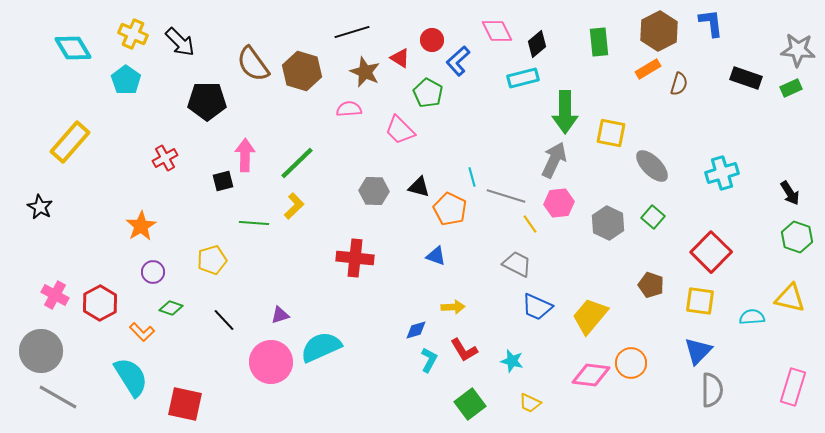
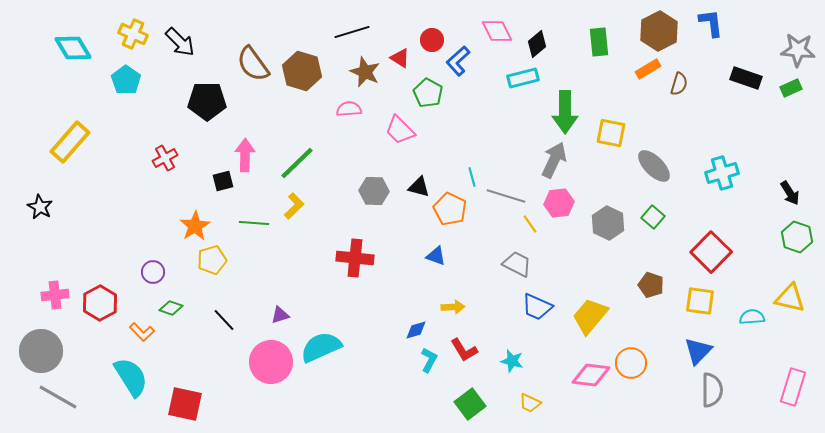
gray ellipse at (652, 166): moved 2 px right
orange star at (141, 226): moved 54 px right
pink cross at (55, 295): rotated 36 degrees counterclockwise
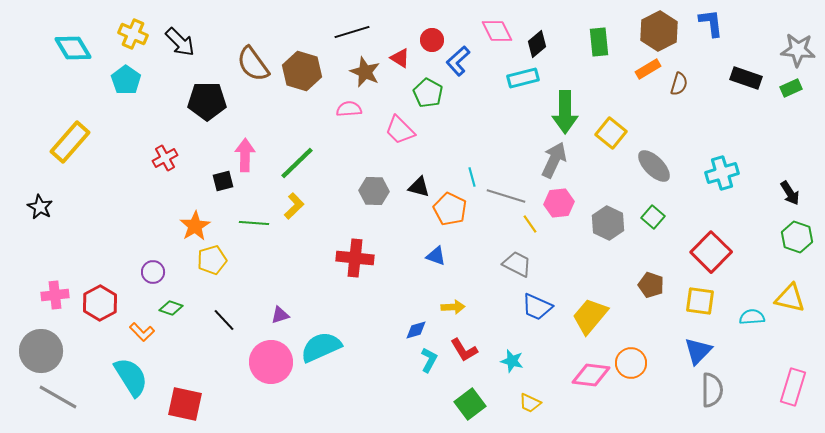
yellow square at (611, 133): rotated 28 degrees clockwise
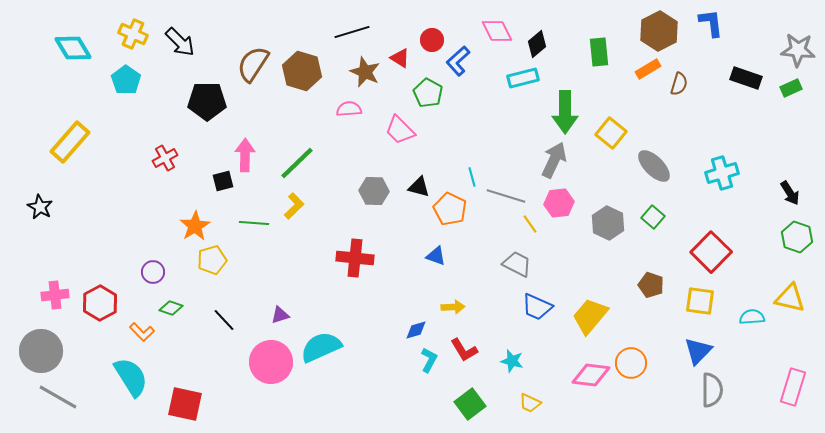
green rectangle at (599, 42): moved 10 px down
brown semicircle at (253, 64): rotated 69 degrees clockwise
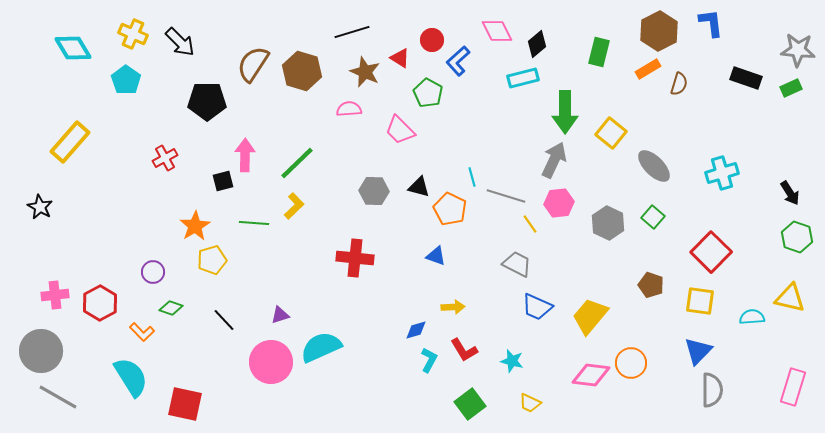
green rectangle at (599, 52): rotated 20 degrees clockwise
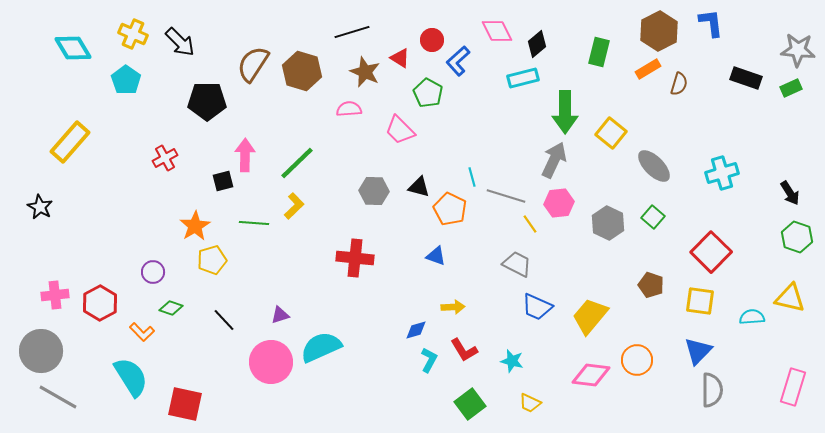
orange circle at (631, 363): moved 6 px right, 3 px up
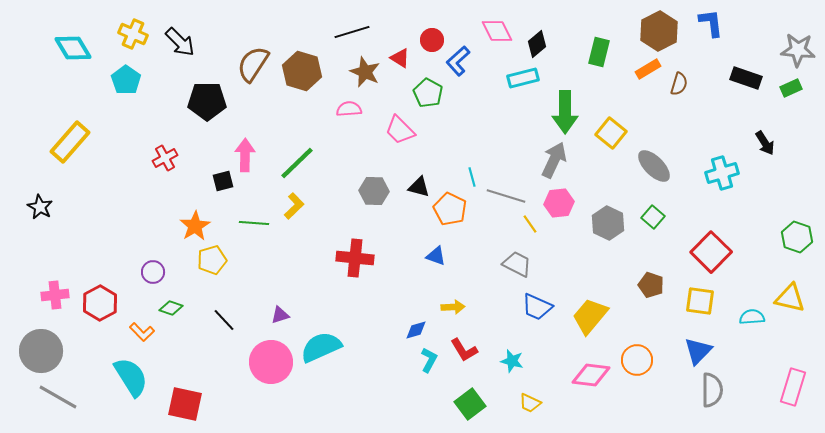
black arrow at (790, 193): moved 25 px left, 50 px up
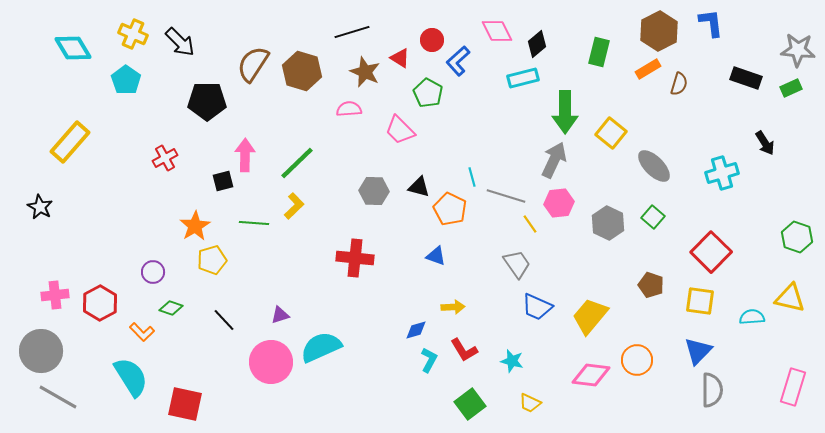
gray trapezoid at (517, 264): rotated 28 degrees clockwise
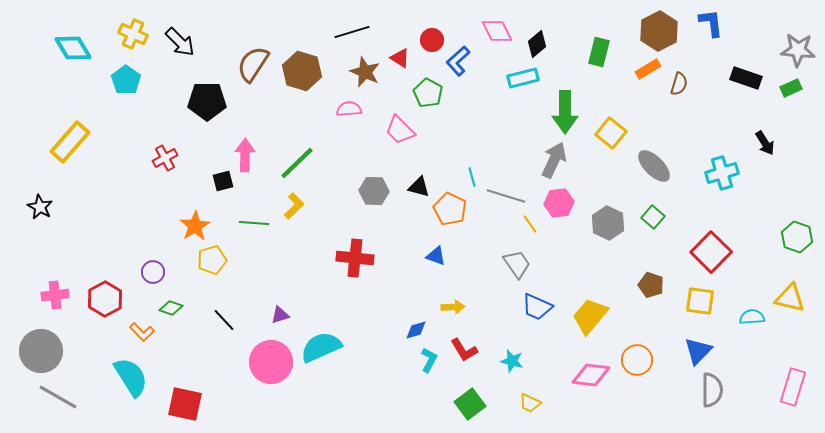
red hexagon at (100, 303): moved 5 px right, 4 px up
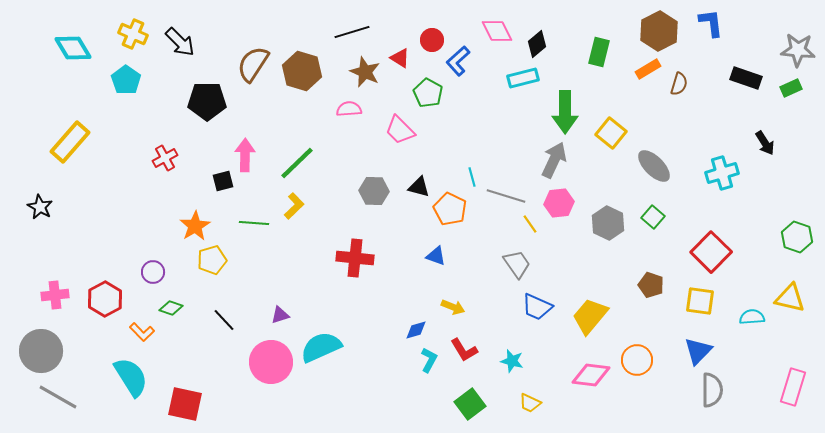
yellow arrow at (453, 307): rotated 25 degrees clockwise
